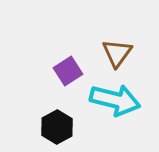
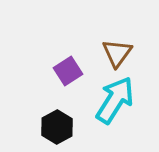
cyan arrow: rotated 72 degrees counterclockwise
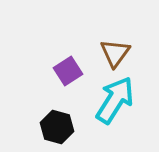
brown triangle: moved 2 px left
black hexagon: rotated 16 degrees counterclockwise
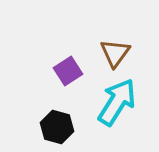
cyan arrow: moved 2 px right, 2 px down
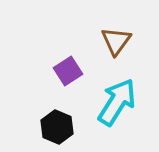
brown triangle: moved 1 px right, 12 px up
black hexagon: rotated 8 degrees clockwise
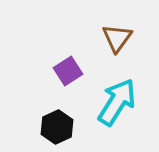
brown triangle: moved 1 px right, 3 px up
black hexagon: rotated 12 degrees clockwise
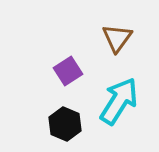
cyan arrow: moved 2 px right, 1 px up
black hexagon: moved 8 px right, 3 px up; rotated 12 degrees counterclockwise
